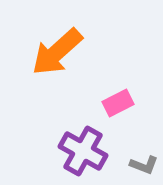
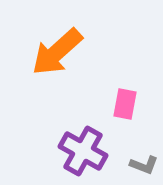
pink rectangle: moved 7 px right, 1 px down; rotated 52 degrees counterclockwise
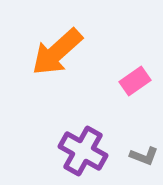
pink rectangle: moved 10 px right, 23 px up; rotated 44 degrees clockwise
gray L-shape: moved 9 px up
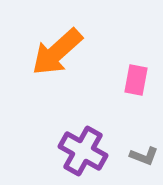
pink rectangle: moved 1 px right, 1 px up; rotated 44 degrees counterclockwise
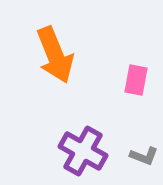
orange arrow: moved 2 px left, 3 px down; rotated 70 degrees counterclockwise
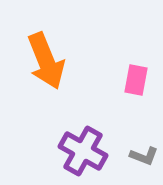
orange arrow: moved 9 px left, 6 px down
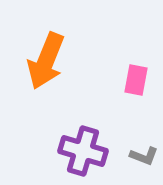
orange arrow: rotated 44 degrees clockwise
purple cross: rotated 12 degrees counterclockwise
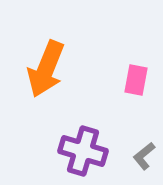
orange arrow: moved 8 px down
gray L-shape: rotated 120 degrees clockwise
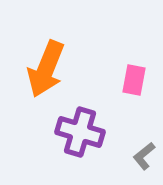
pink rectangle: moved 2 px left
purple cross: moved 3 px left, 19 px up
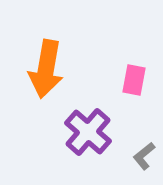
orange arrow: rotated 12 degrees counterclockwise
purple cross: moved 8 px right; rotated 24 degrees clockwise
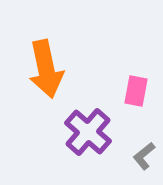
orange arrow: rotated 22 degrees counterclockwise
pink rectangle: moved 2 px right, 11 px down
